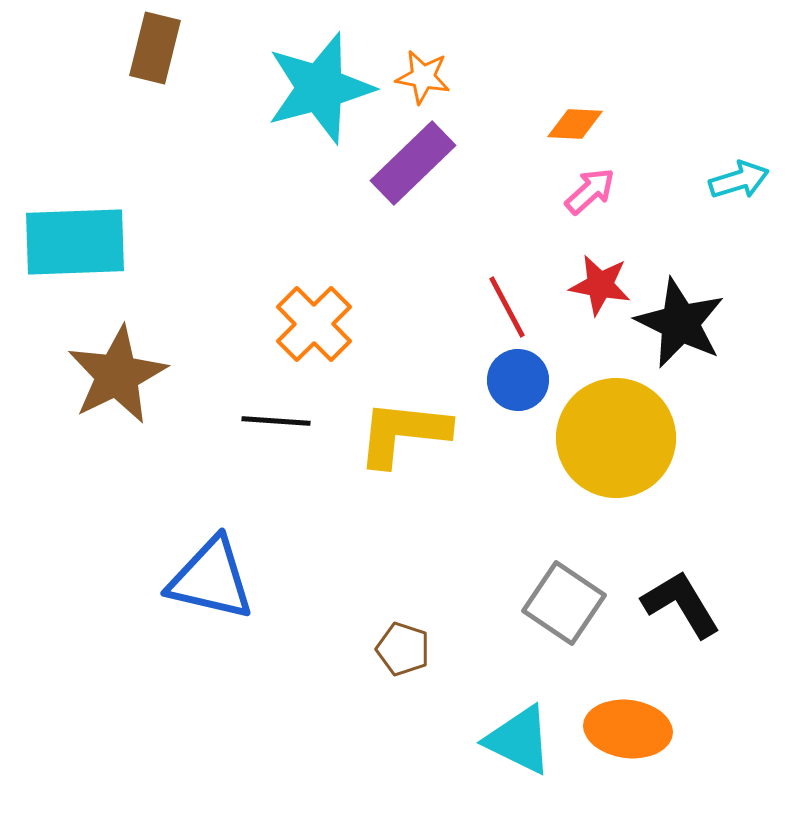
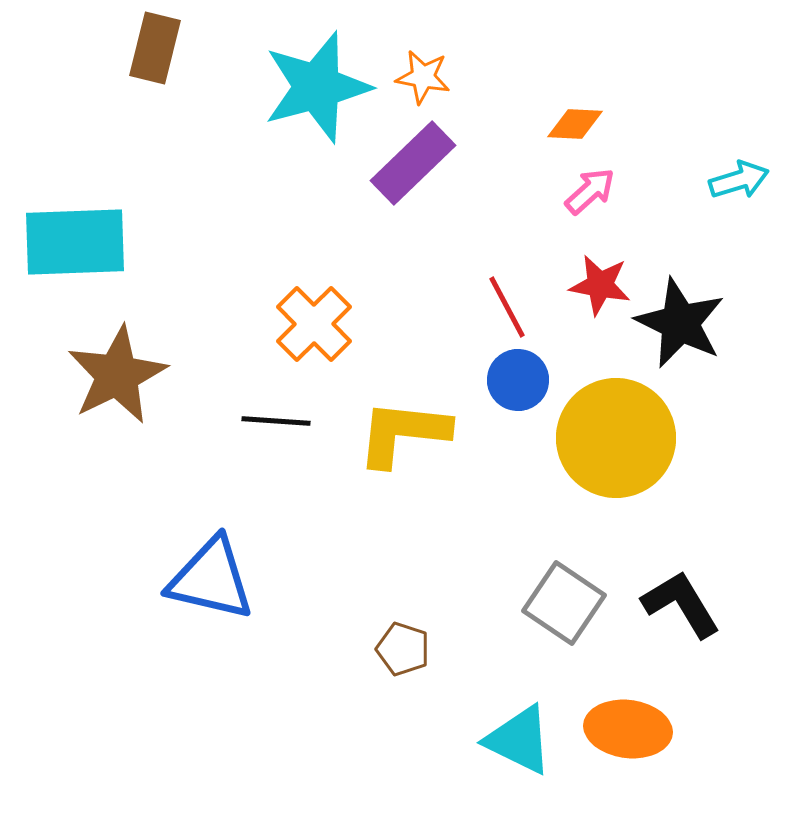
cyan star: moved 3 px left, 1 px up
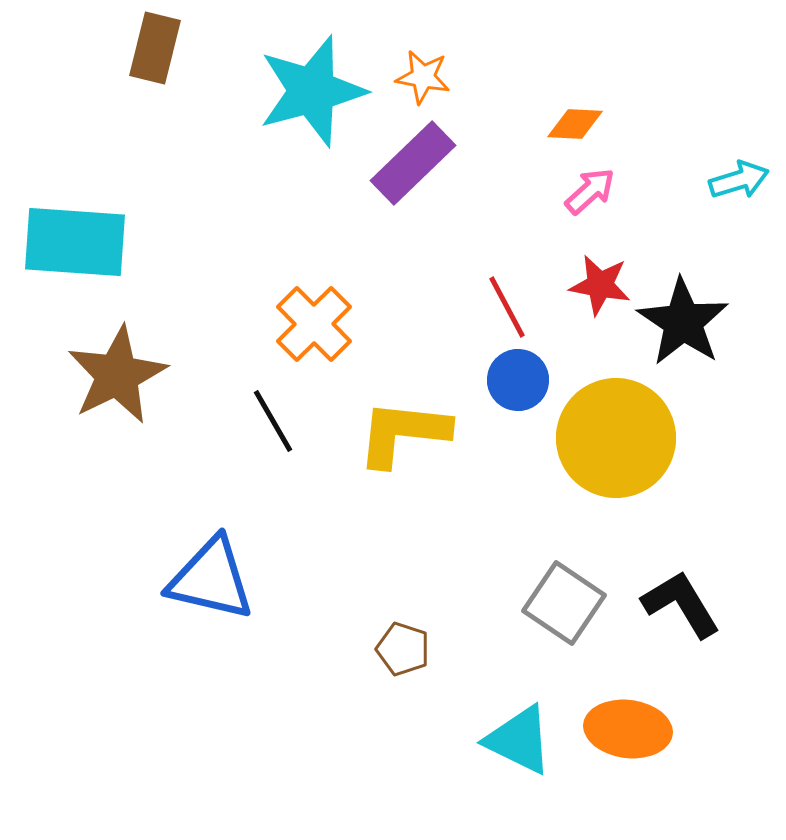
cyan star: moved 5 px left, 4 px down
cyan rectangle: rotated 6 degrees clockwise
black star: moved 3 px right, 1 px up; rotated 8 degrees clockwise
black line: moved 3 px left; rotated 56 degrees clockwise
